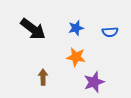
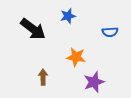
blue star: moved 8 px left, 12 px up
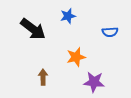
orange star: rotated 24 degrees counterclockwise
purple star: rotated 25 degrees clockwise
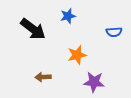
blue semicircle: moved 4 px right
orange star: moved 1 px right, 2 px up
brown arrow: rotated 91 degrees counterclockwise
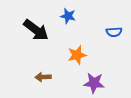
blue star: rotated 28 degrees clockwise
black arrow: moved 3 px right, 1 px down
purple star: moved 1 px down
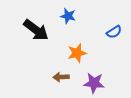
blue semicircle: rotated 28 degrees counterclockwise
orange star: moved 2 px up
brown arrow: moved 18 px right
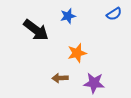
blue star: rotated 28 degrees counterclockwise
blue semicircle: moved 18 px up
brown arrow: moved 1 px left, 1 px down
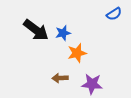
blue star: moved 5 px left, 17 px down
purple star: moved 2 px left, 1 px down
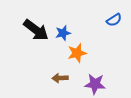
blue semicircle: moved 6 px down
purple star: moved 3 px right
